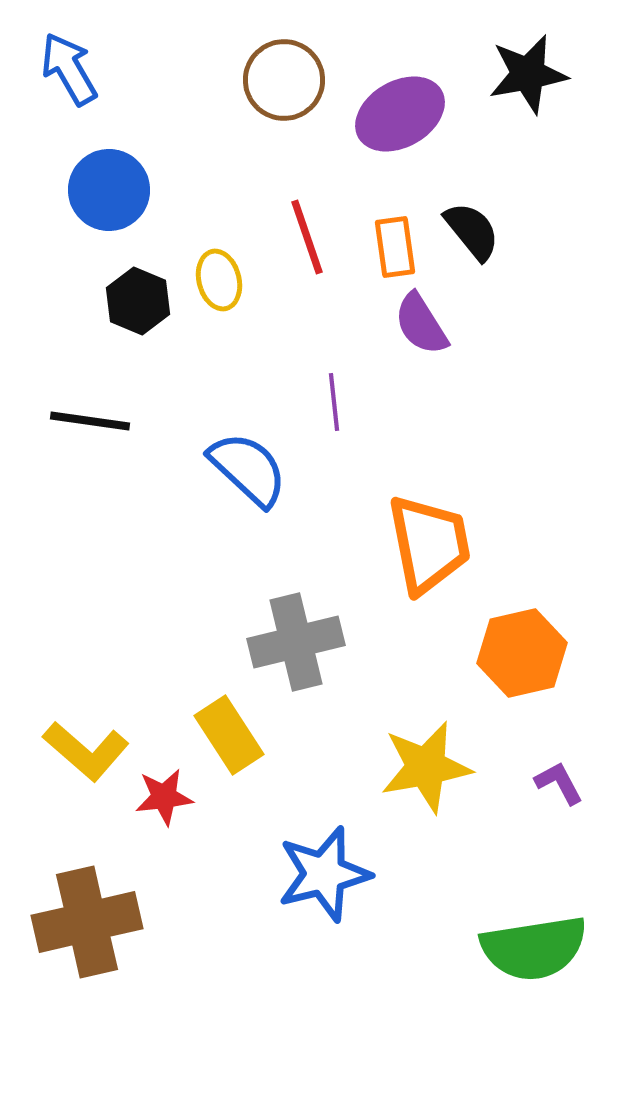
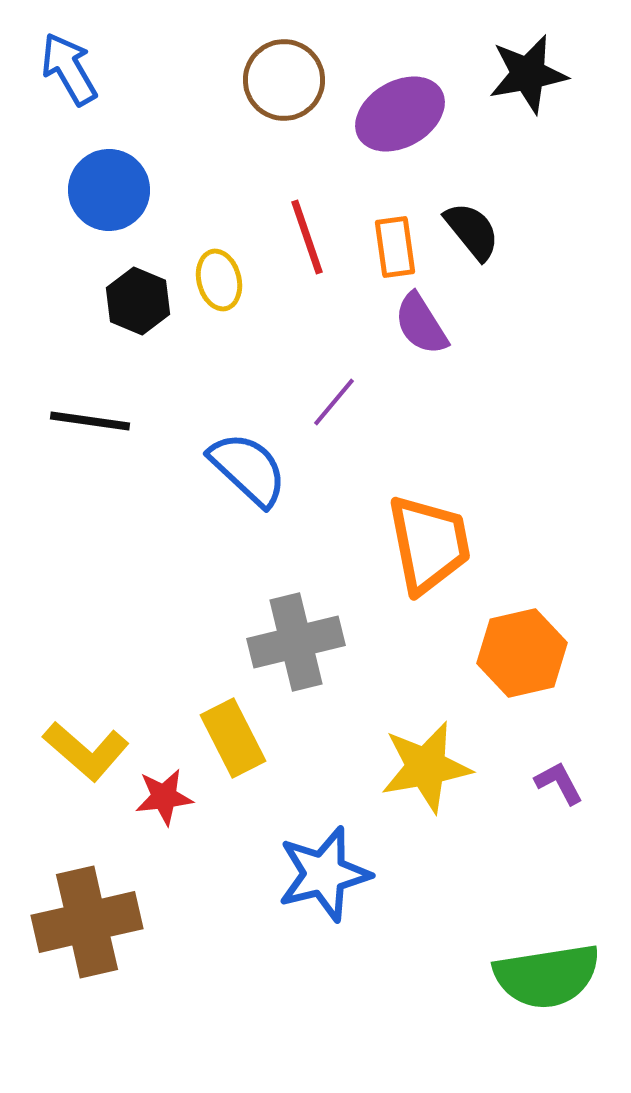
purple line: rotated 46 degrees clockwise
yellow rectangle: moved 4 px right, 3 px down; rotated 6 degrees clockwise
green semicircle: moved 13 px right, 28 px down
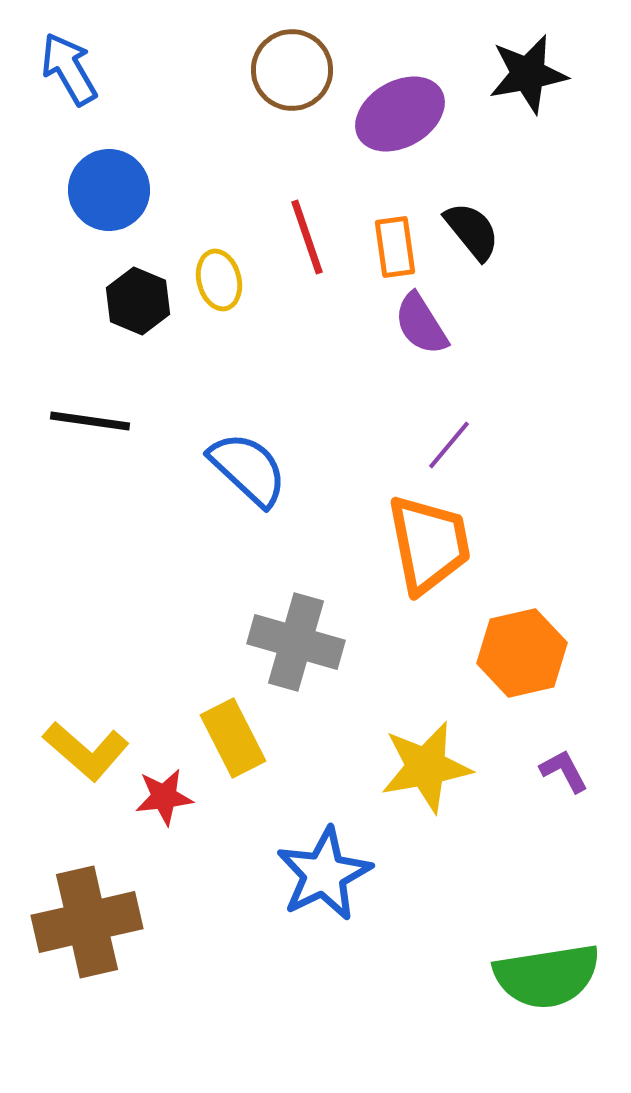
brown circle: moved 8 px right, 10 px up
purple line: moved 115 px right, 43 px down
gray cross: rotated 30 degrees clockwise
purple L-shape: moved 5 px right, 12 px up
blue star: rotated 12 degrees counterclockwise
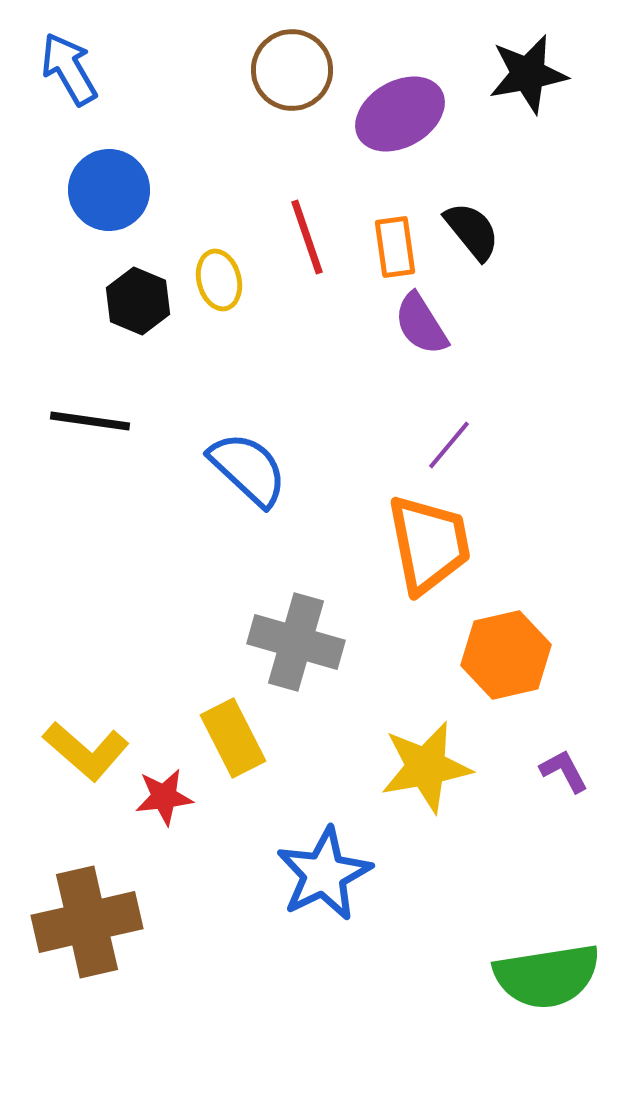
orange hexagon: moved 16 px left, 2 px down
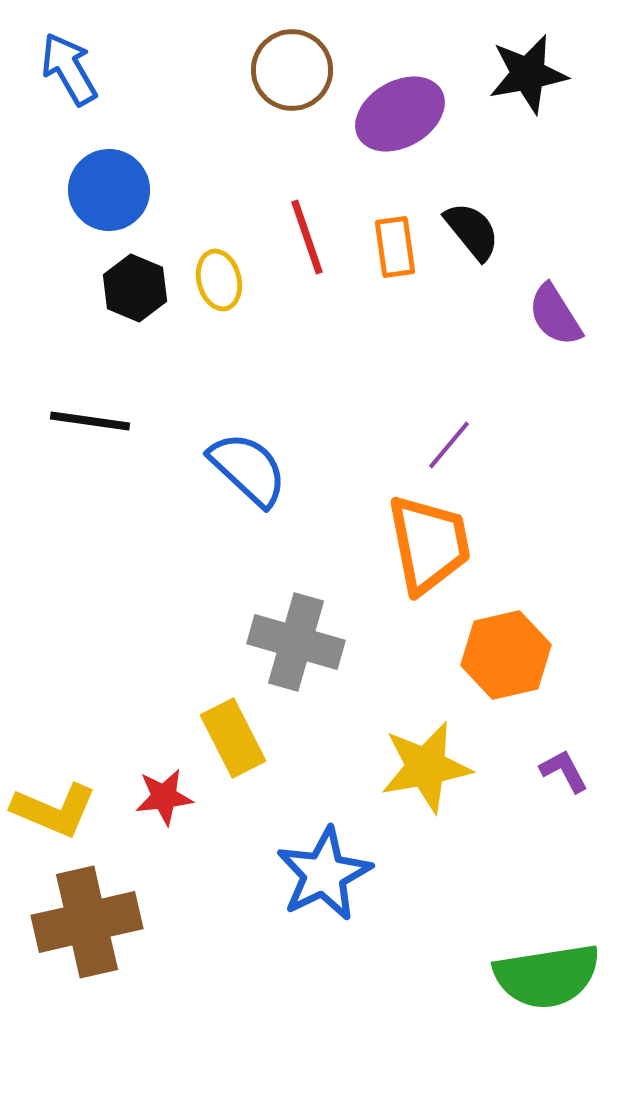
black hexagon: moved 3 px left, 13 px up
purple semicircle: moved 134 px right, 9 px up
yellow L-shape: moved 32 px left, 59 px down; rotated 18 degrees counterclockwise
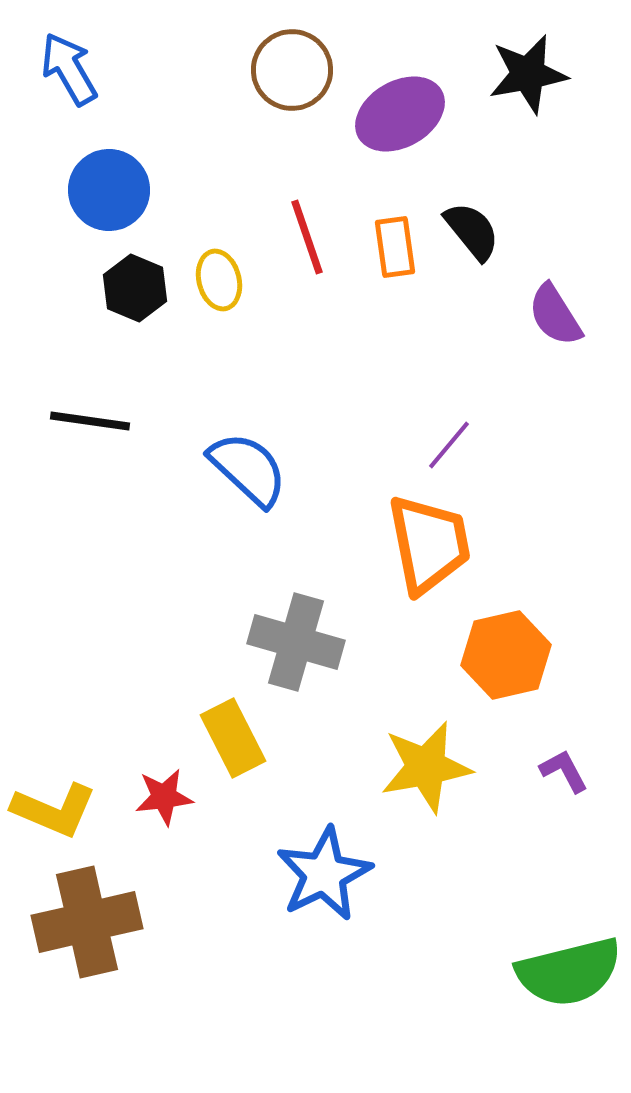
green semicircle: moved 22 px right, 4 px up; rotated 5 degrees counterclockwise
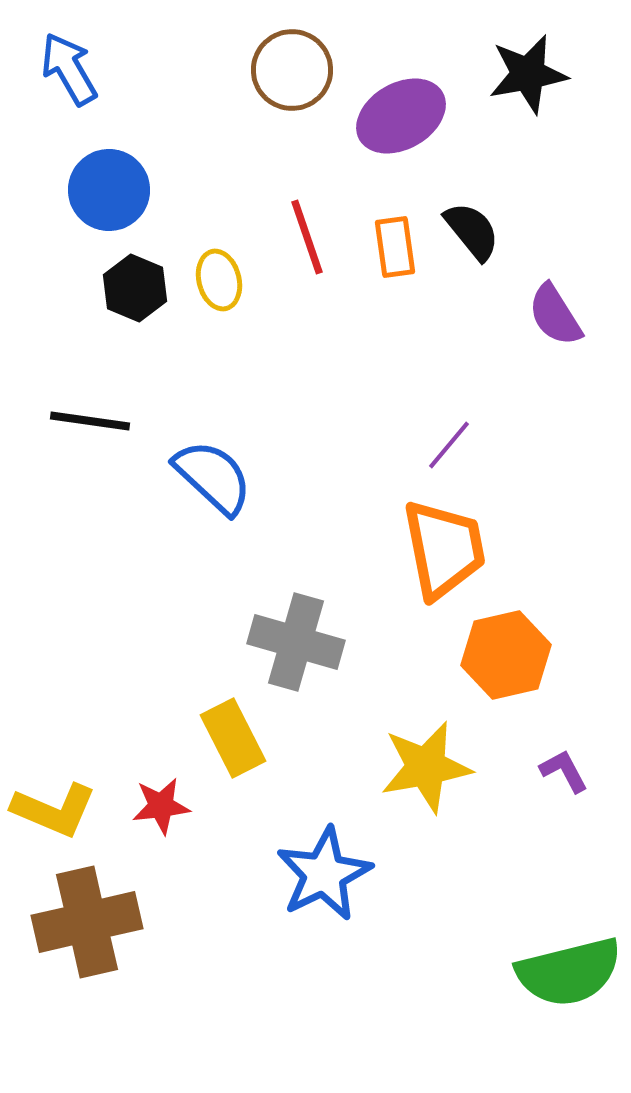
purple ellipse: moved 1 px right, 2 px down
blue semicircle: moved 35 px left, 8 px down
orange trapezoid: moved 15 px right, 5 px down
red star: moved 3 px left, 9 px down
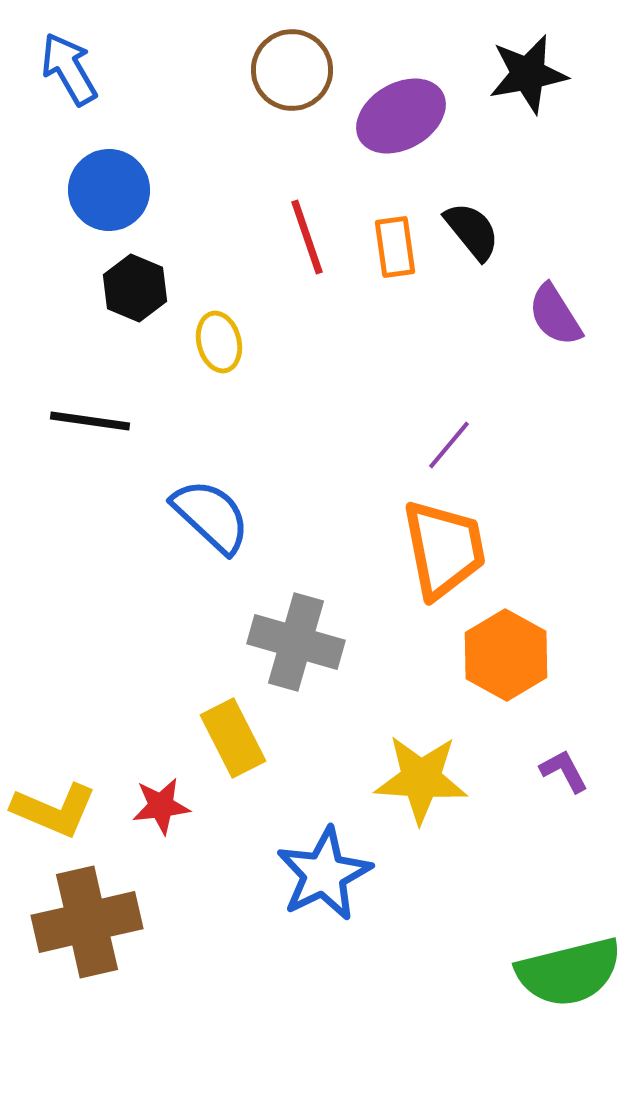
yellow ellipse: moved 62 px down
blue semicircle: moved 2 px left, 39 px down
orange hexagon: rotated 18 degrees counterclockwise
yellow star: moved 5 px left, 12 px down; rotated 14 degrees clockwise
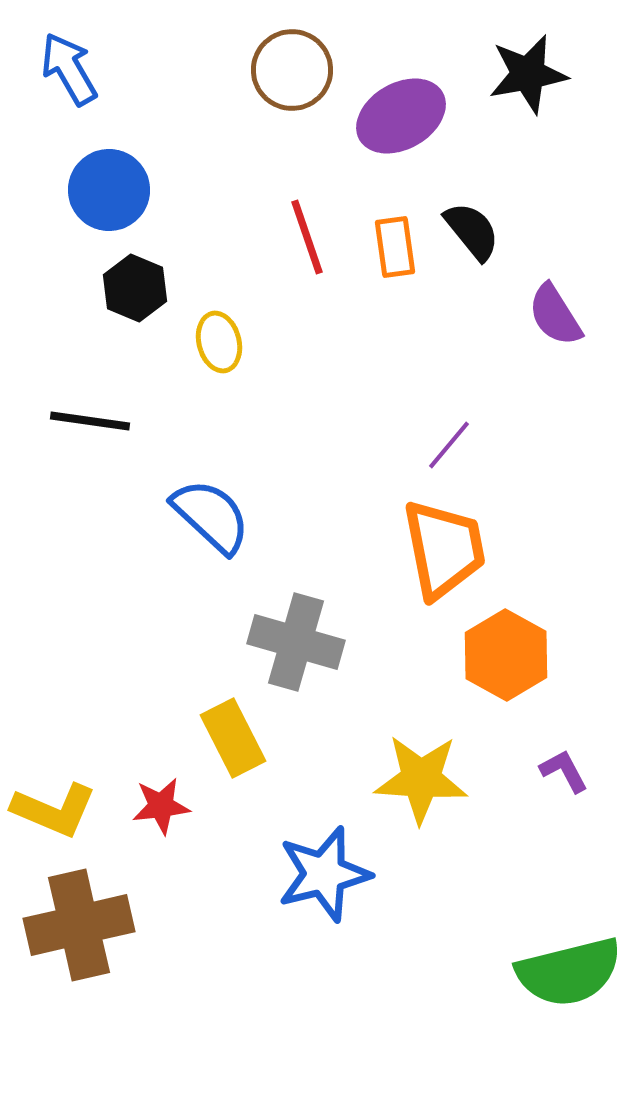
blue star: rotated 12 degrees clockwise
brown cross: moved 8 px left, 3 px down
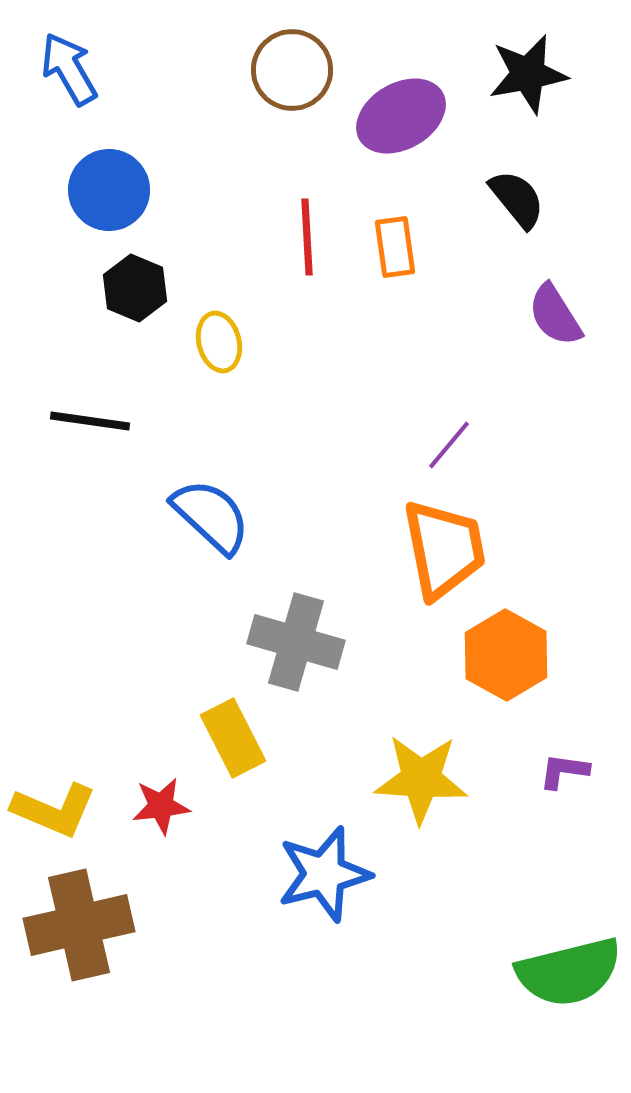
black semicircle: moved 45 px right, 32 px up
red line: rotated 16 degrees clockwise
purple L-shape: rotated 54 degrees counterclockwise
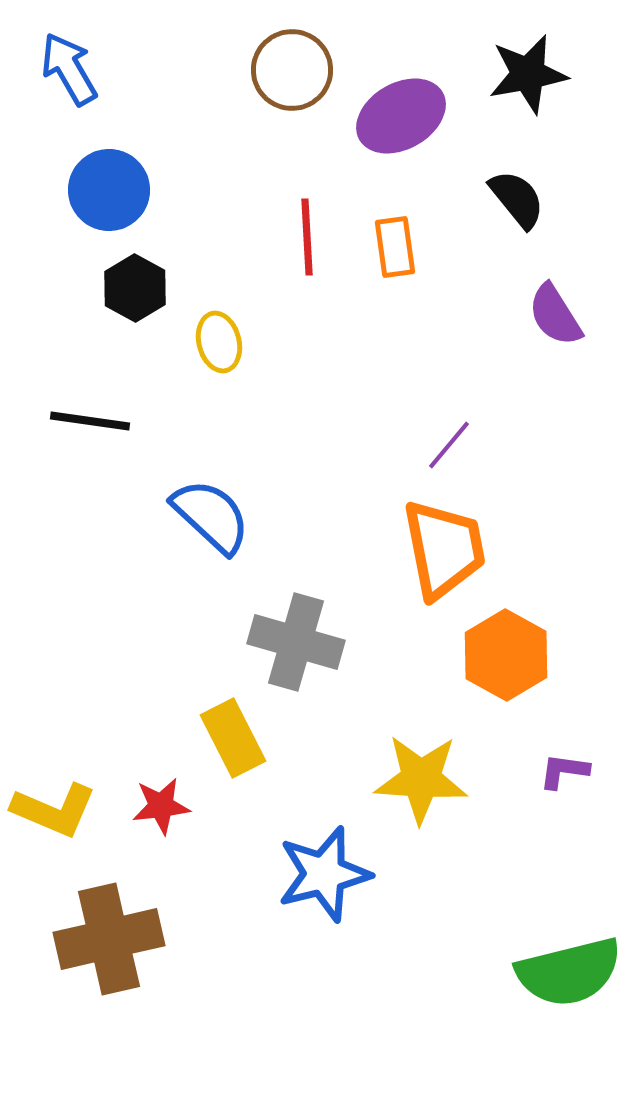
black hexagon: rotated 6 degrees clockwise
brown cross: moved 30 px right, 14 px down
